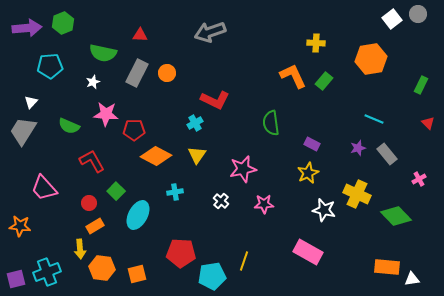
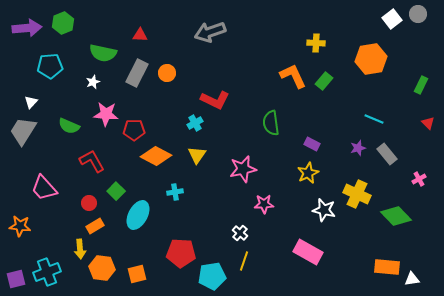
white cross at (221, 201): moved 19 px right, 32 px down
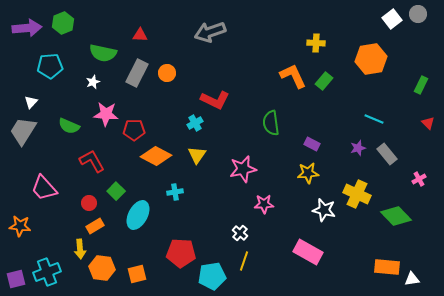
yellow star at (308, 173): rotated 20 degrees clockwise
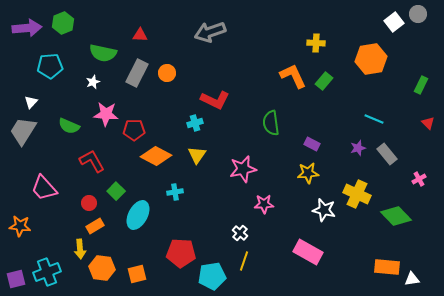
white square at (392, 19): moved 2 px right, 3 px down
cyan cross at (195, 123): rotated 14 degrees clockwise
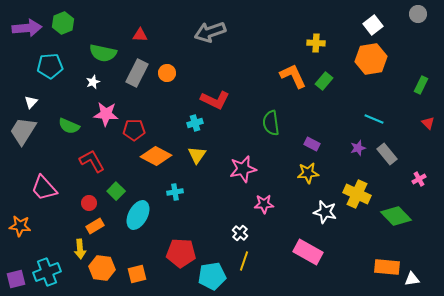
white square at (394, 22): moved 21 px left, 3 px down
white star at (324, 210): moved 1 px right, 2 px down
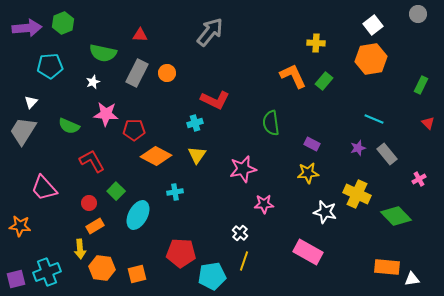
gray arrow at (210, 32): rotated 148 degrees clockwise
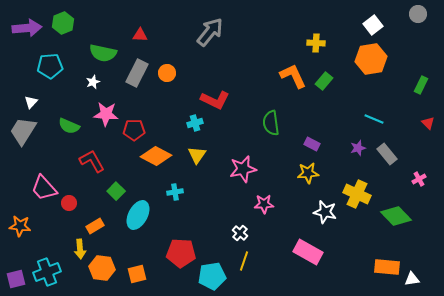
red circle at (89, 203): moved 20 px left
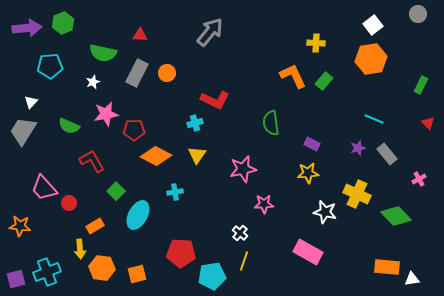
pink star at (106, 114): rotated 15 degrees counterclockwise
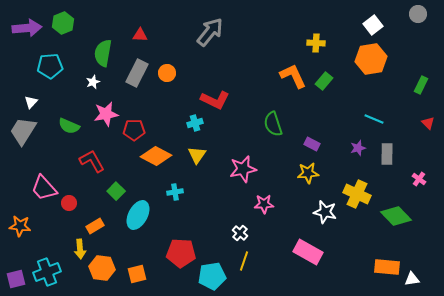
green semicircle at (103, 53): rotated 88 degrees clockwise
green semicircle at (271, 123): moved 2 px right, 1 px down; rotated 10 degrees counterclockwise
gray rectangle at (387, 154): rotated 40 degrees clockwise
pink cross at (419, 179): rotated 24 degrees counterclockwise
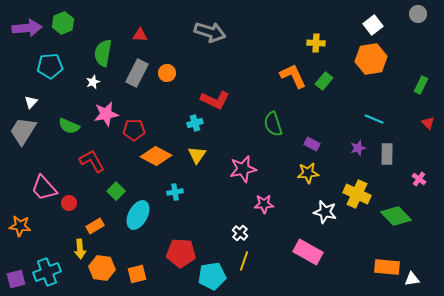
gray arrow at (210, 32): rotated 68 degrees clockwise
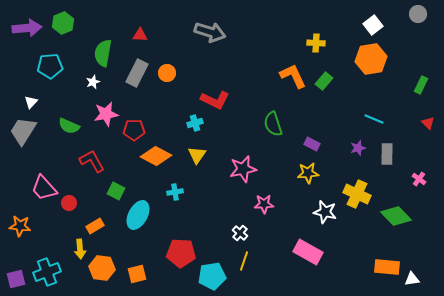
green square at (116, 191): rotated 18 degrees counterclockwise
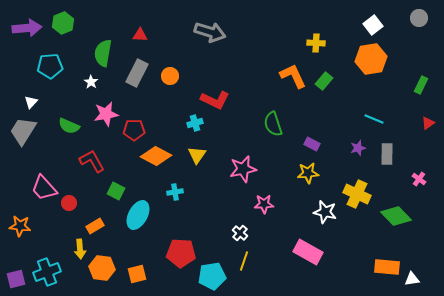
gray circle at (418, 14): moved 1 px right, 4 px down
orange circle at (167, 73): moved 3 px right, 3 px down
white star at (93, 82): moved 2 px left; rotated 16 degrees counterclockwise
red triangle at (428, 123): rotated 40 degrees clockwise
